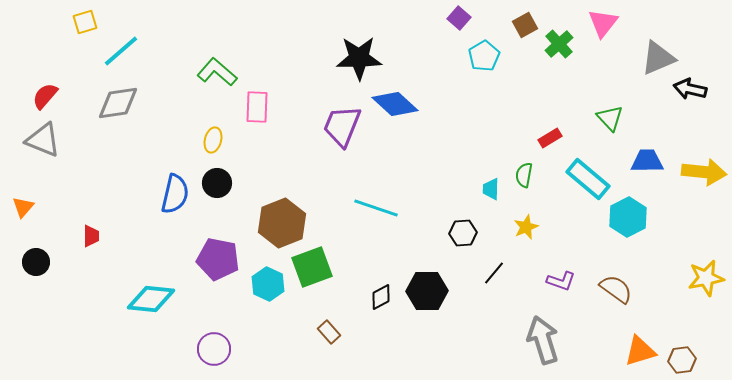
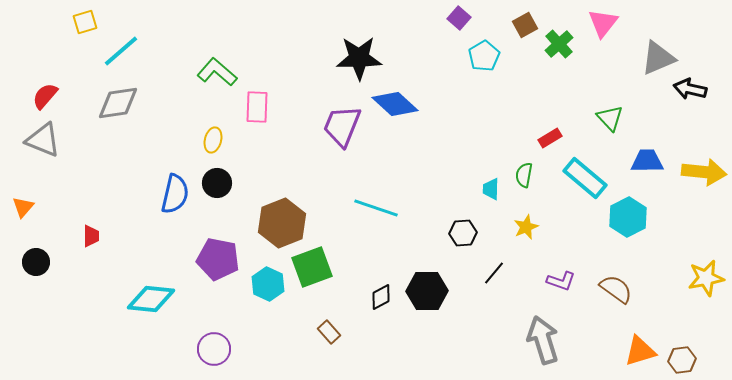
cyan rectangle at (588, 179): moved 3 px left, 1 px up
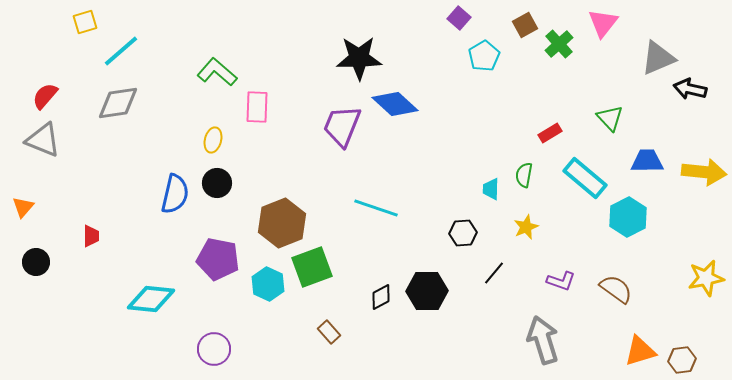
red rectangle at (550, 138): moved 5 px up
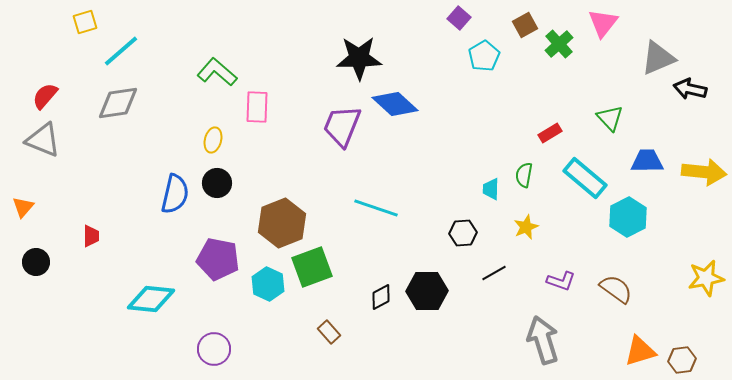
black line at (494, 273): rotated 20 degrees clockwise
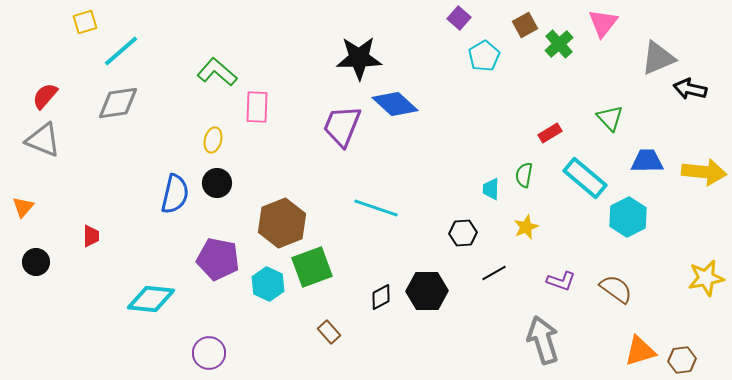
purple circle at (214, 349): moved 5 px left, 4 px down
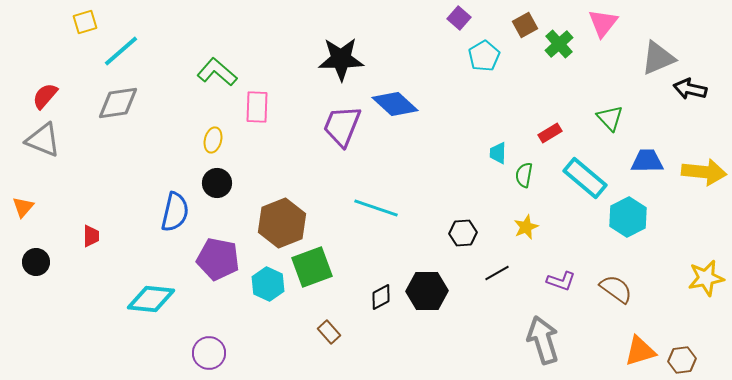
black star at (359, 58): moved 18 px left, 1 px down
cyan trapezoid at (491, 189): moved 7 px right, 36 px up
blue semicircle at (175, 194): moved 18 px down
black line at (494, 273): moved 3 px right
